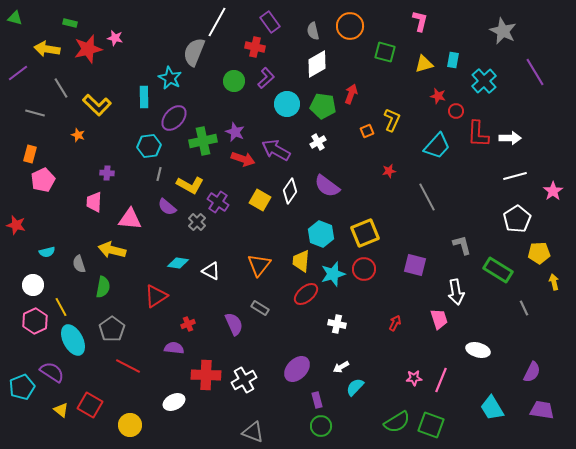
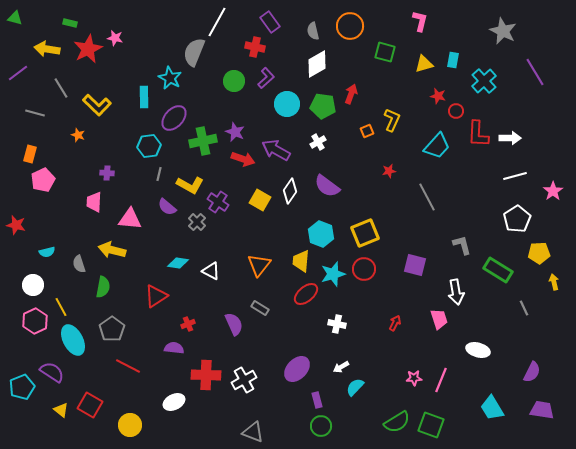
red star at (88, 49): rotated 12 degrees counterclockwise
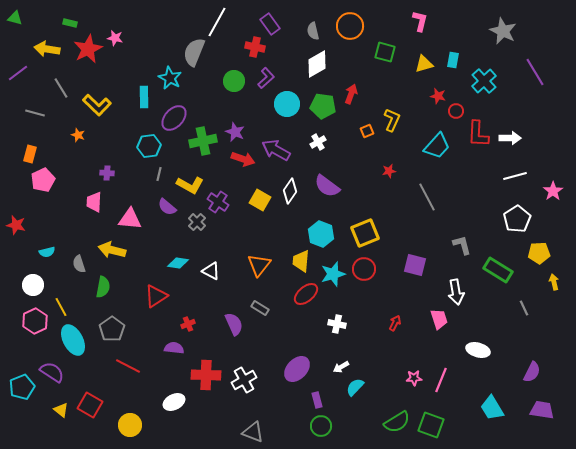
purple rectangle at (270, 22): moved 2 px down
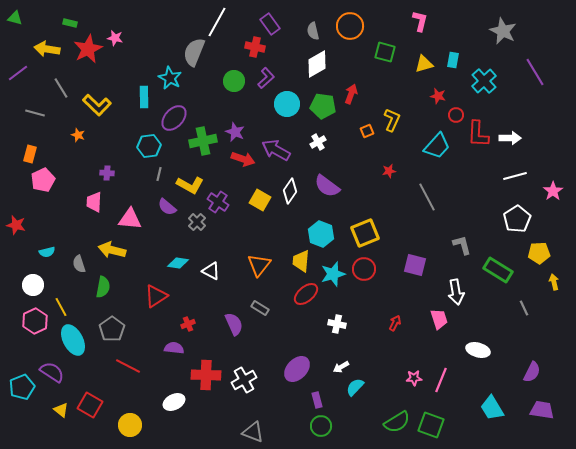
red circle at (456, 111): moved 4 px down
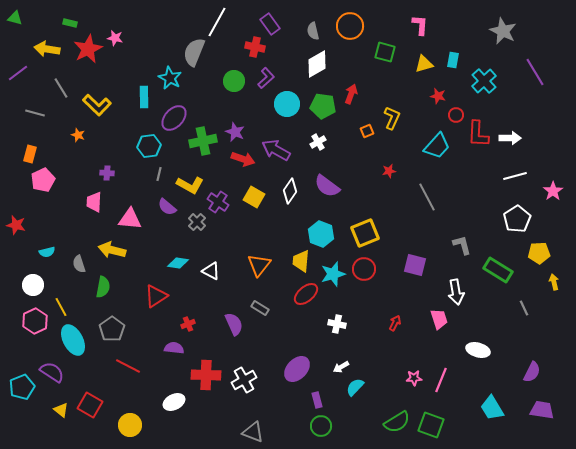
pink L-shape at (420, 21): moved 4 px down; rotated 10 degrees counterclockwise
yellow L-shape at (392, 120): moved 2 px up
yellow square at (260, 200): moved 6 px left, 3 px up
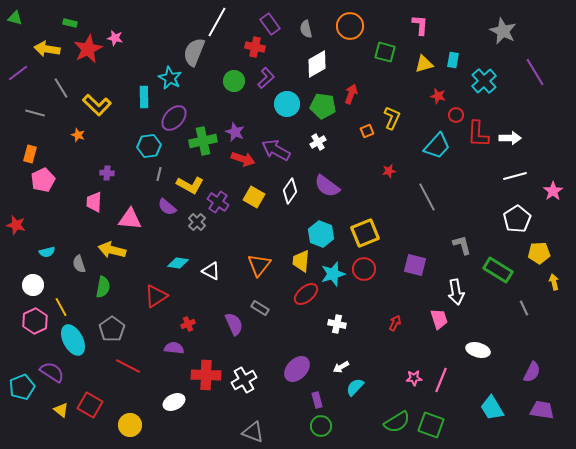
gray semicircle at (313, 31): moved 7 px left, 2 px up
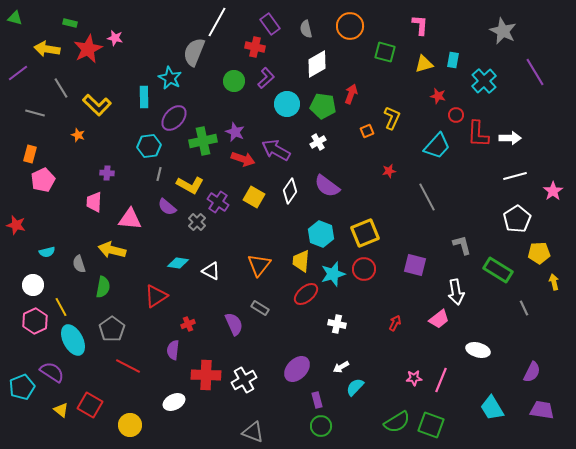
pink trapezoid at (439, 319): rotated 70 degrees clockwise
purple semicircle at (174, 348): moved 1 px left, 2 px down; rotated 90 degrees counterclockwise
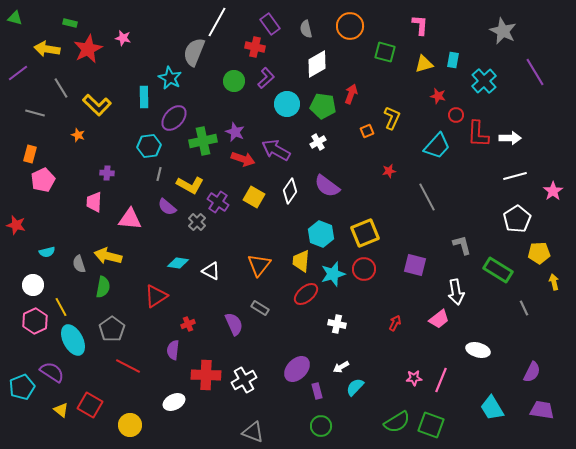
pink star at (115, 38): moved 8 px right
yellow arrow at (112, 250): moved 4 px left, 6 px down
purple rectangle at (317, 400): moved 9 px up
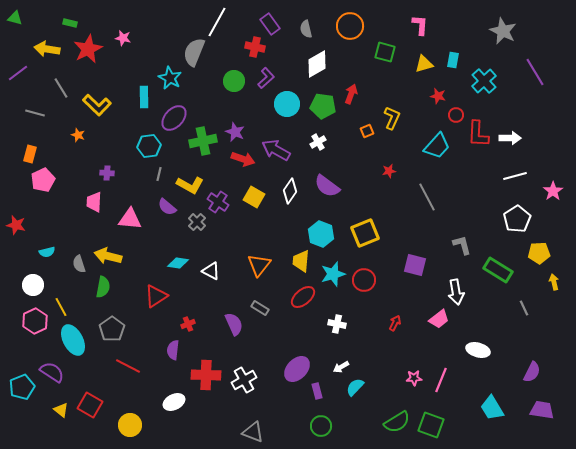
red circle at (364, 269): moved 11 px down
red ellipse at (306, 294): moved 3 px left, 3 px down
